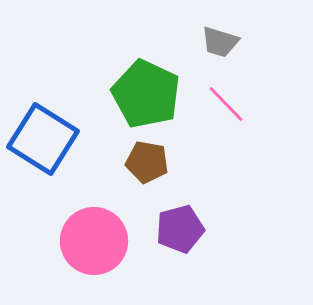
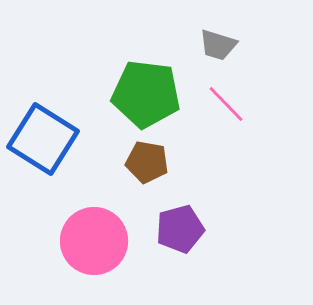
gray trapezoid: moved 2 px left, 3 px down
green pentagon: rotated 18 degrees counterclockwise
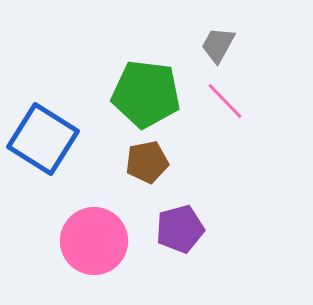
gray trapezoid: rotated 102 degrees clockwise
pink line: moved 1 px left, 3 px up
brown pentagon: rotated 21 degrees counterclockwise
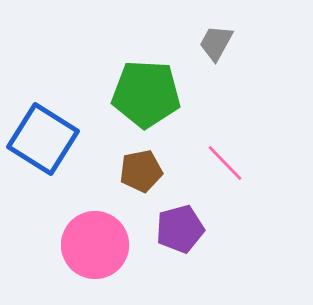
gray trapezoid: moved 2 px left, 2 px up
green pentagon: rotated 4 degrees counterclockwise
pink line: moved 62 px down
brown pentagon: moved 6 px left, 9 px down
pink circle: moved 1 px right, 4 px down
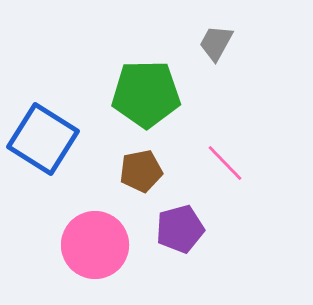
green pentagon: rotated 4 degrees counterclockwise
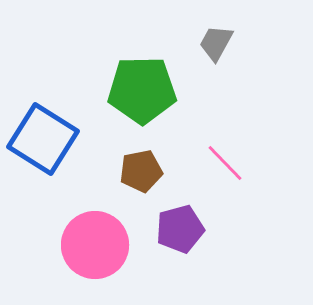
green pentagon: moved 4 px left, 4 px up
